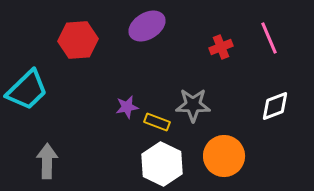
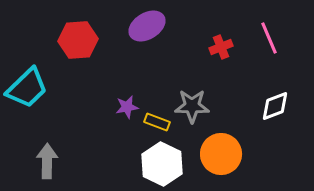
cyan trapezoid: moved 2 px up
gray star: moved 1 px left, 1 px down
orange circle: moved 3 px left, 2 px up
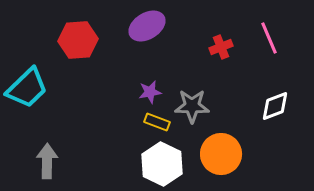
purple star: moved 23 px right, 15 px up
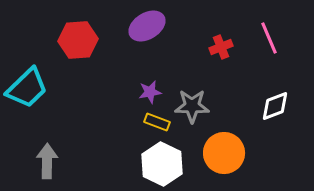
orange circle: moved 3 px right, 1 px up
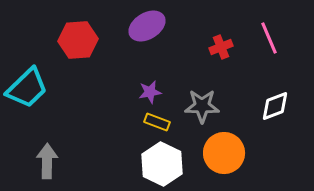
gray star: moved 10 px right
